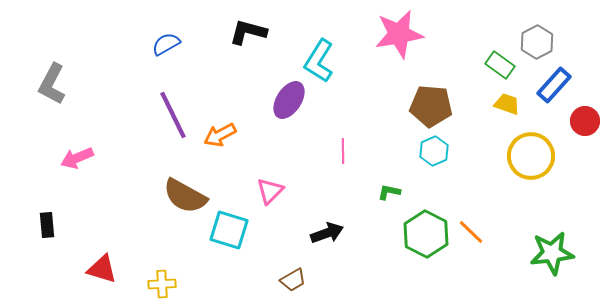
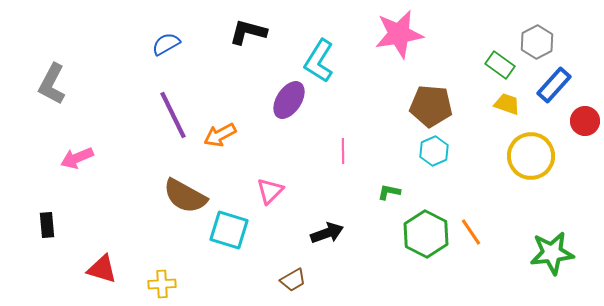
orange line: rotated 12 degrees clockwise
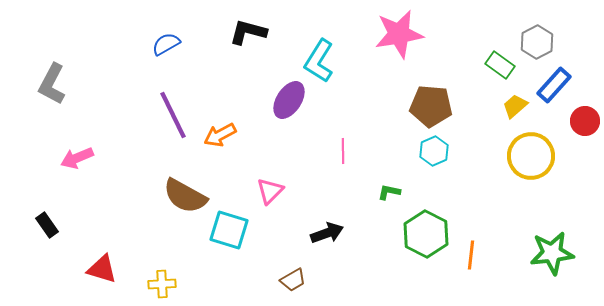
yellow trapezoid: moved 8 px right, 2 px down; rotated 60 degrees counterclockwise
black rectangle: rotated 30 degrees counterclockwise
orange line: moved 23 px down; rotated 40 degrees clockwise
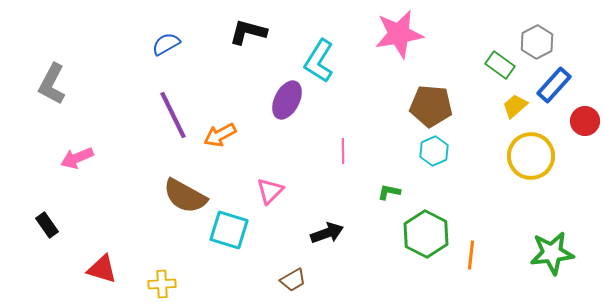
purple ellipse: moved 2 px left; rotated 6 degrees counterclockwise
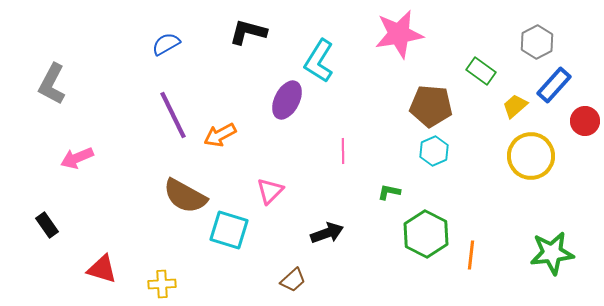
green rectangle: moved 19 px left, 6 px down
brown trapezoid: rotated 12 degrees counterclockwise
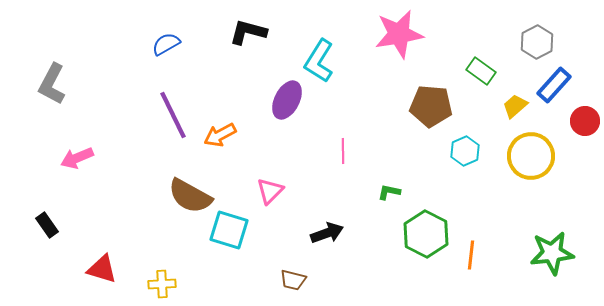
cyan hexagon: moved 31 px right
brown semicircle: moved 5 px right
brown trapezoid: rotated 56 degrees clockwise
